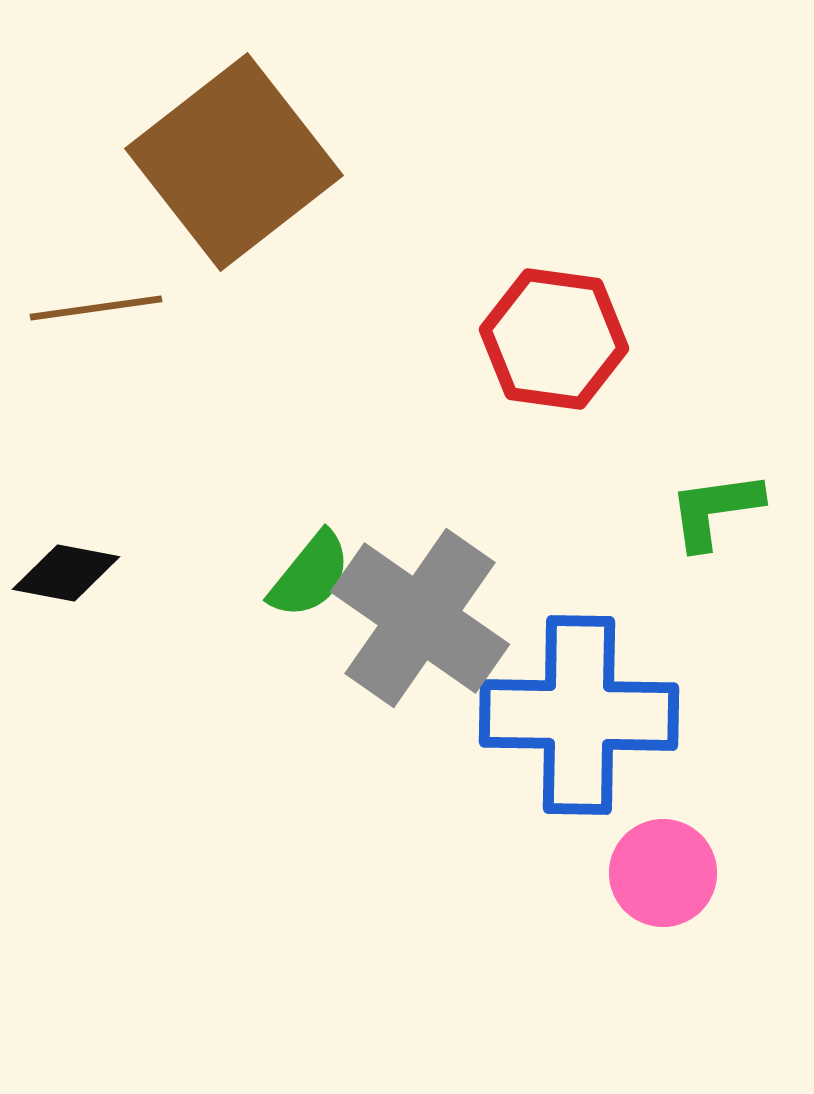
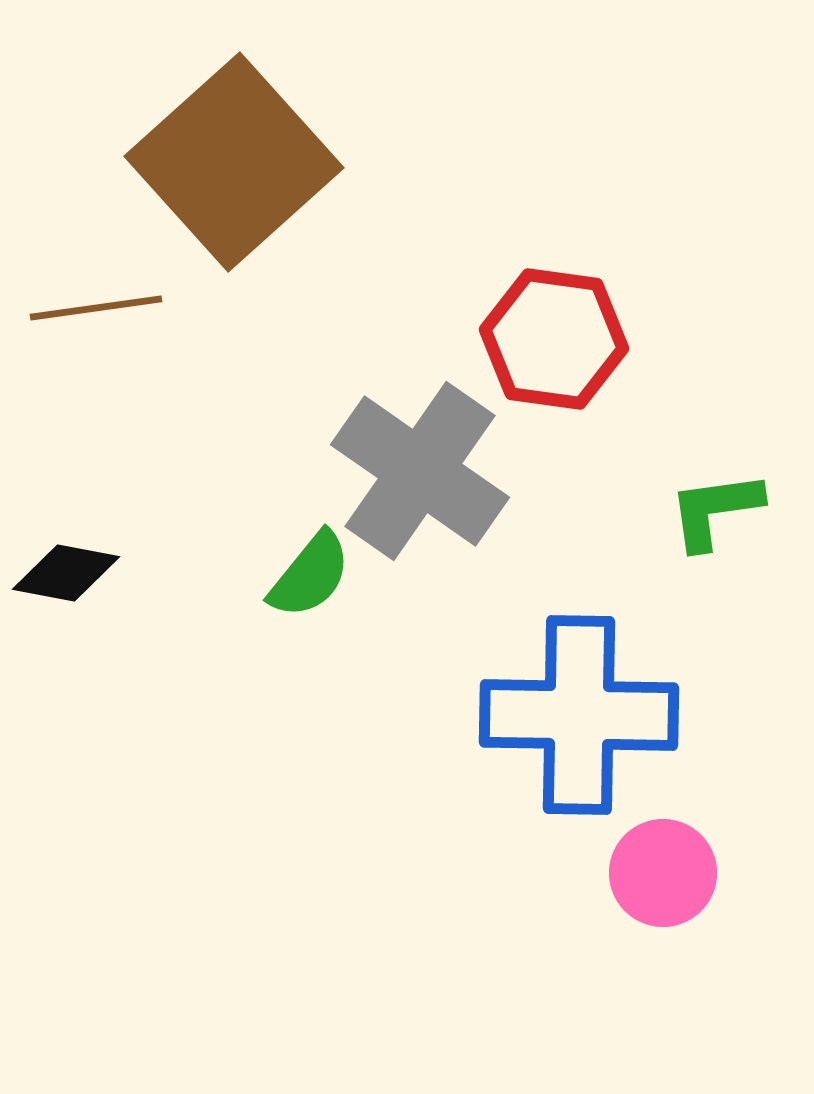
brown square: rotated 4 degrees counterclockwise
gray cross: moved 147 px up
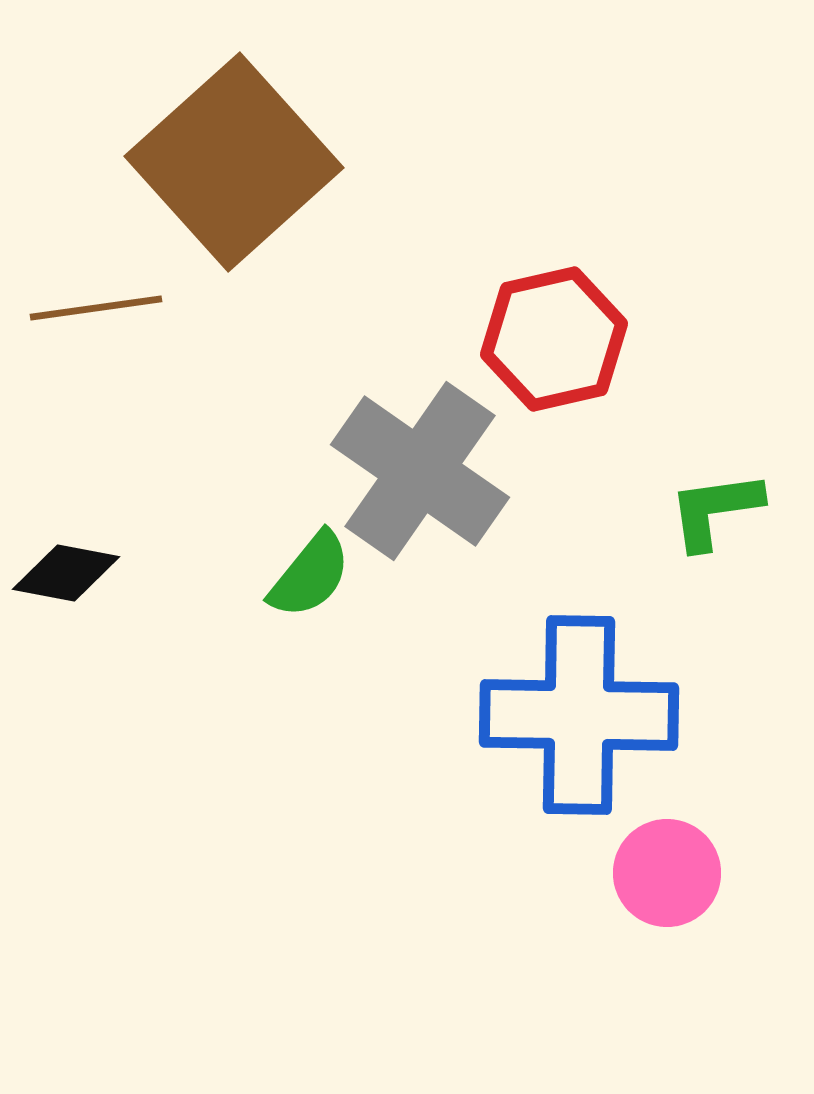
red hexagon: rotated 21 degrees counterclockwise
pink circle: moved 4 px right
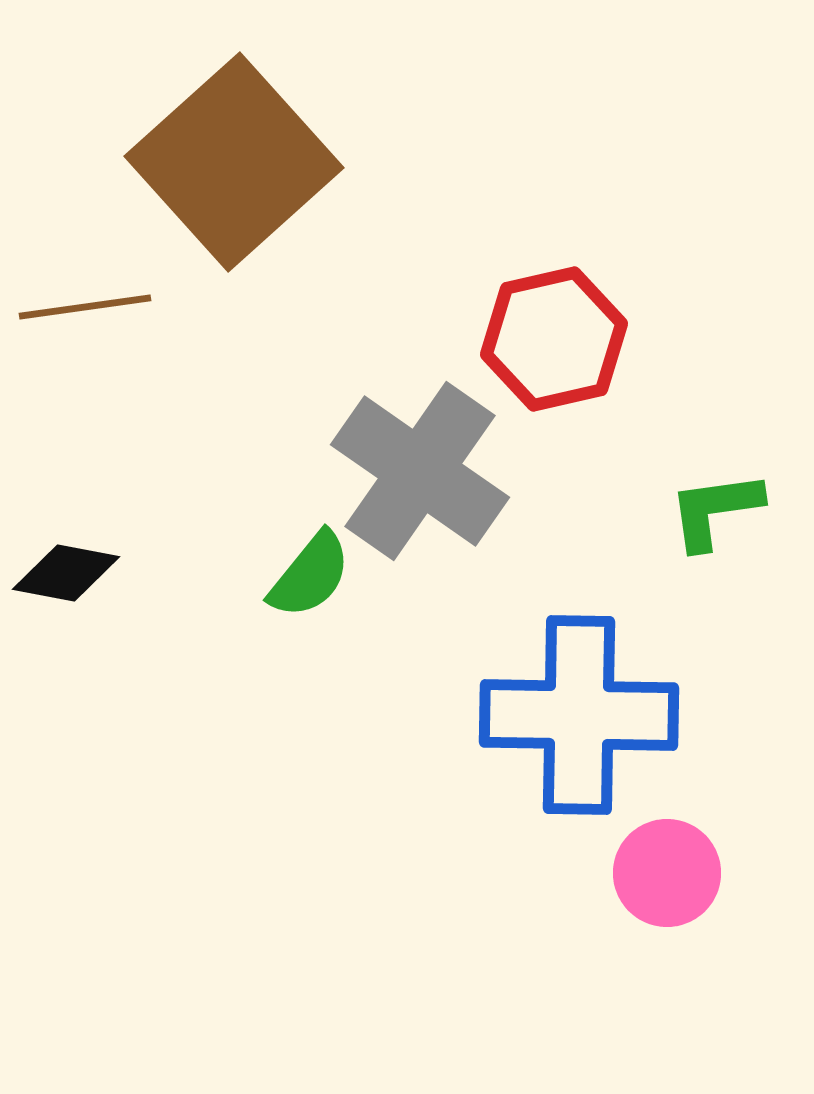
brown line: moved 11 px left, 1 px up
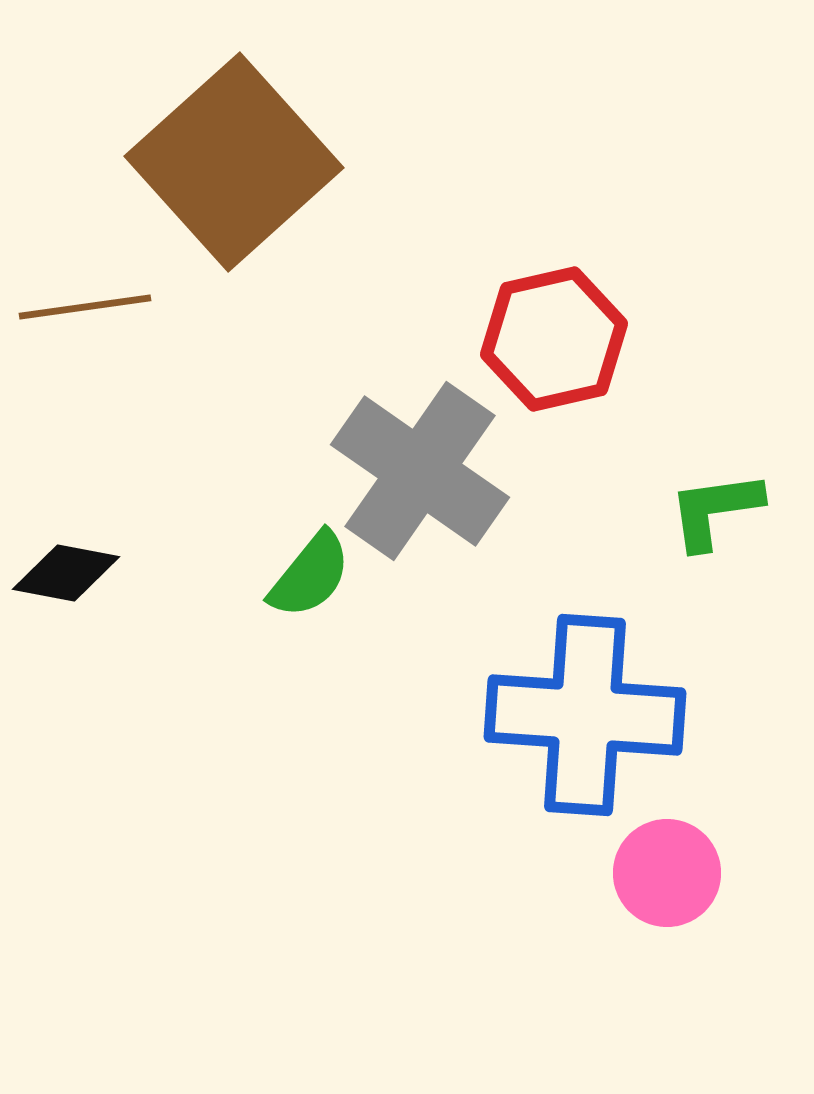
blue cross: moved 6 px right; rotated 3 degrees clockwise
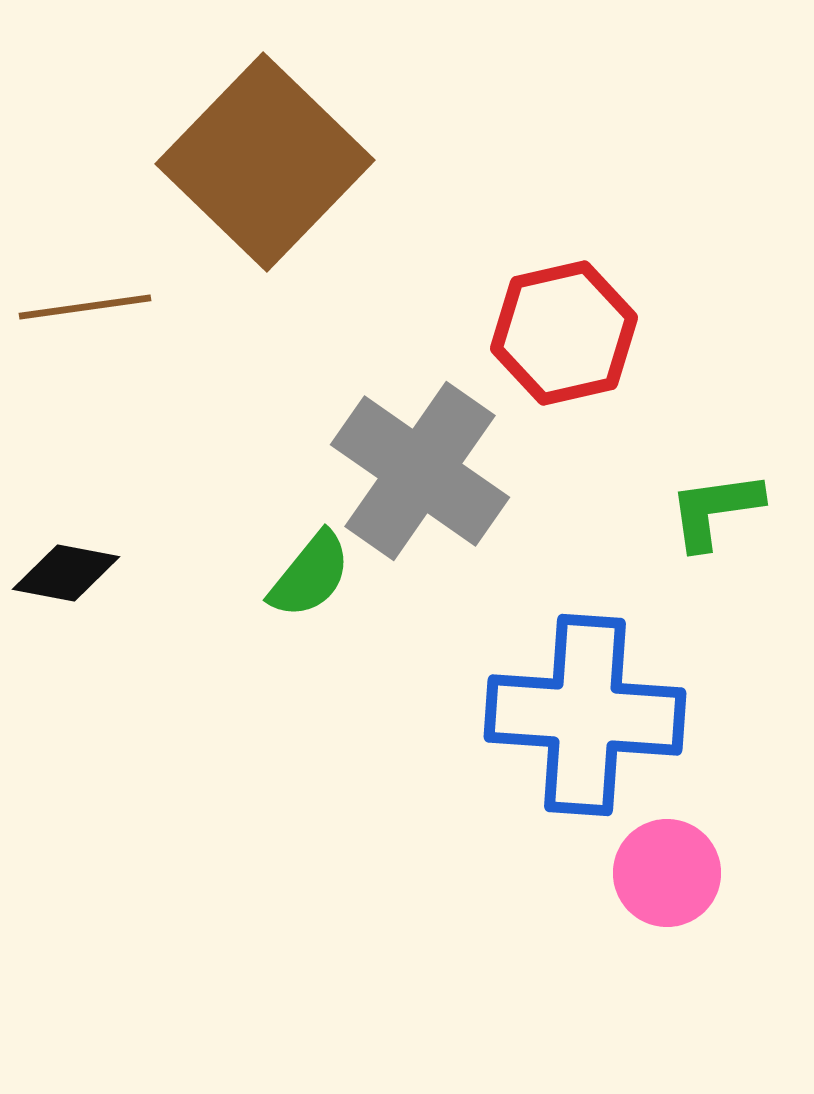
brown square: moved 31 px right; rotated 4 degrees counterclockwise
red hexagon: moved 10 px right, 6 px up
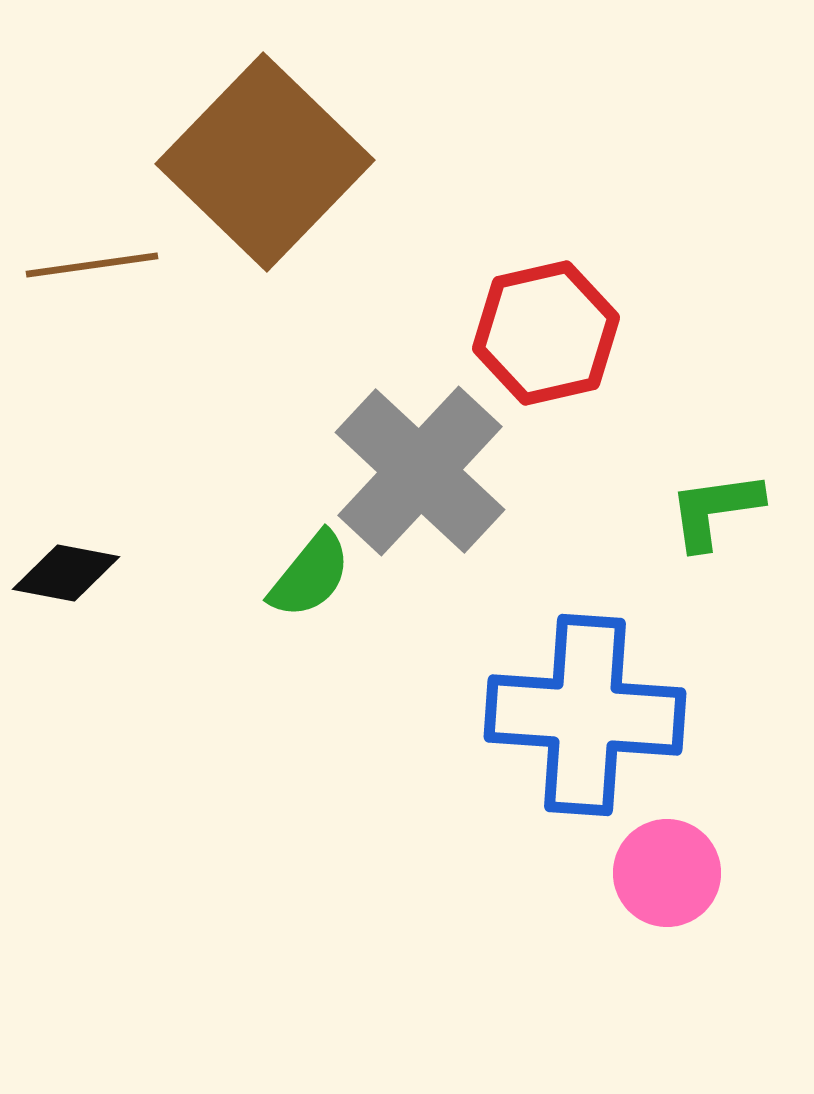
brown line: moved 7 px right, 42 px up
red hexagon: moved 18 px left
gray cross: rotated 8 degrees clockwise
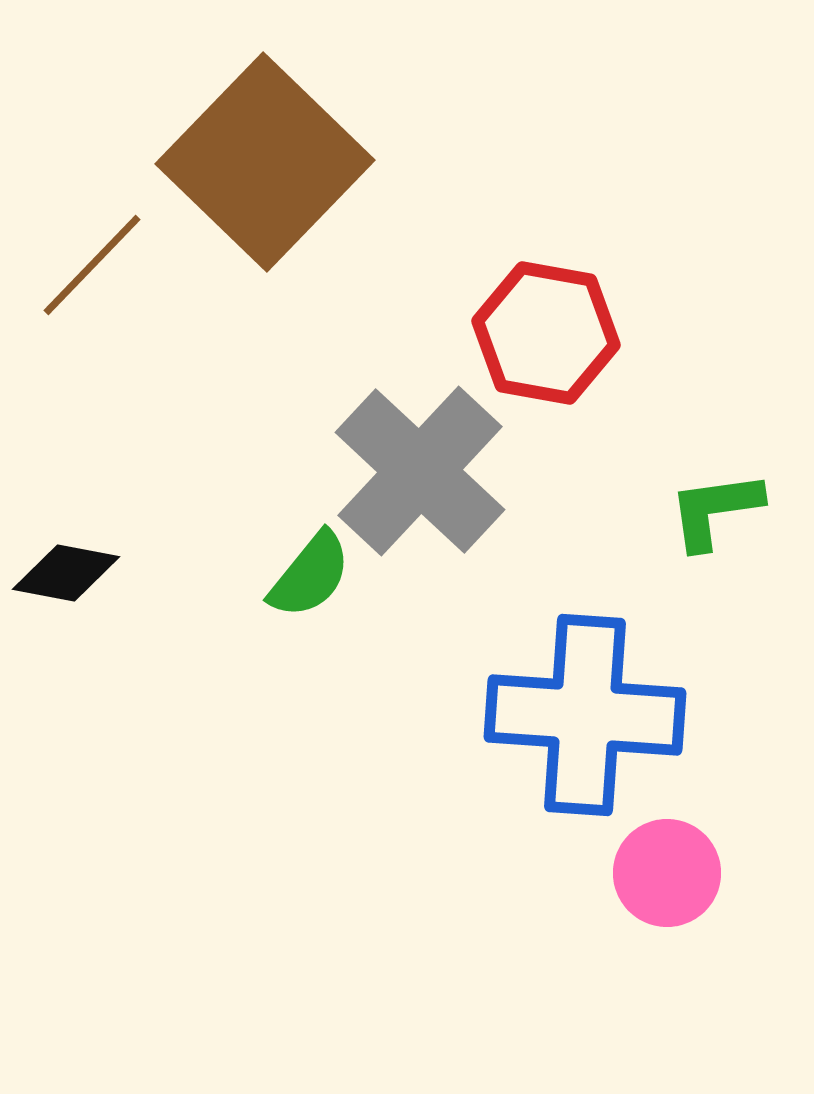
brown line: rotated 38 degrees counterclockwise
red hexagon: rotated 23 degrees clockwise
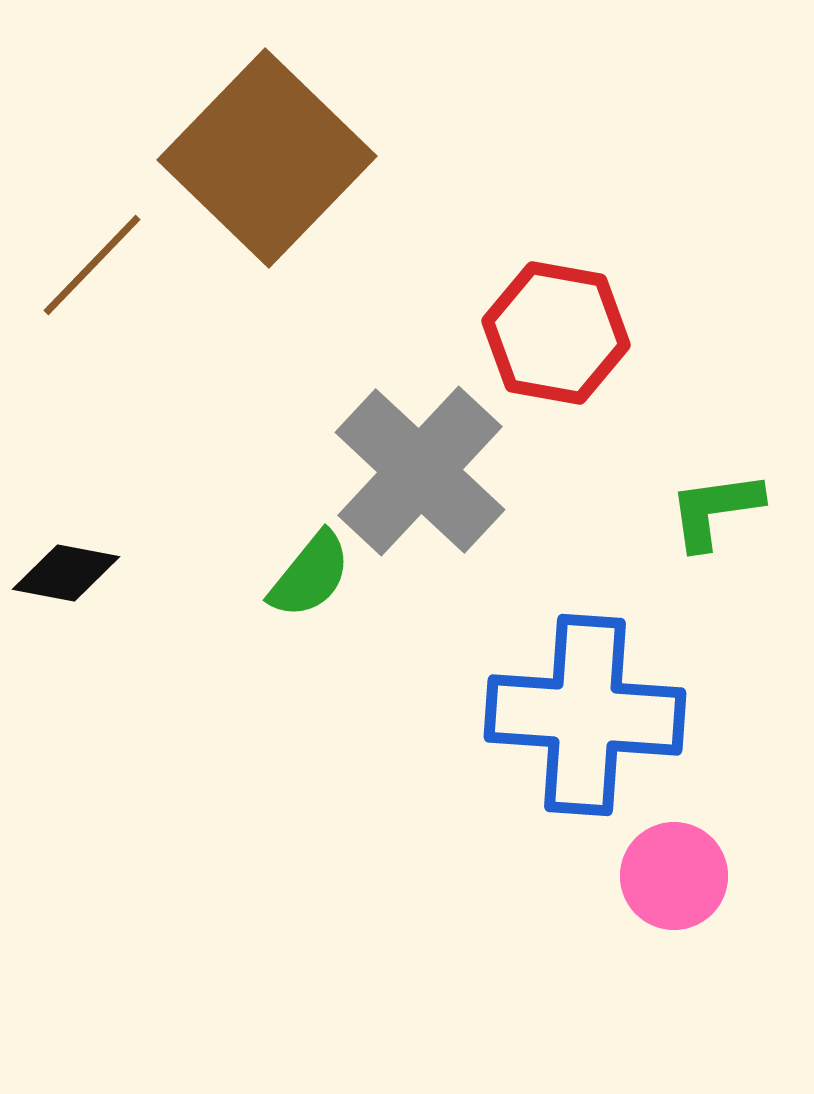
brown square: moved 2 px right, 4 px up
red hexagon: moved 10 px right
pink circle: moved 7 px right, 3 px down
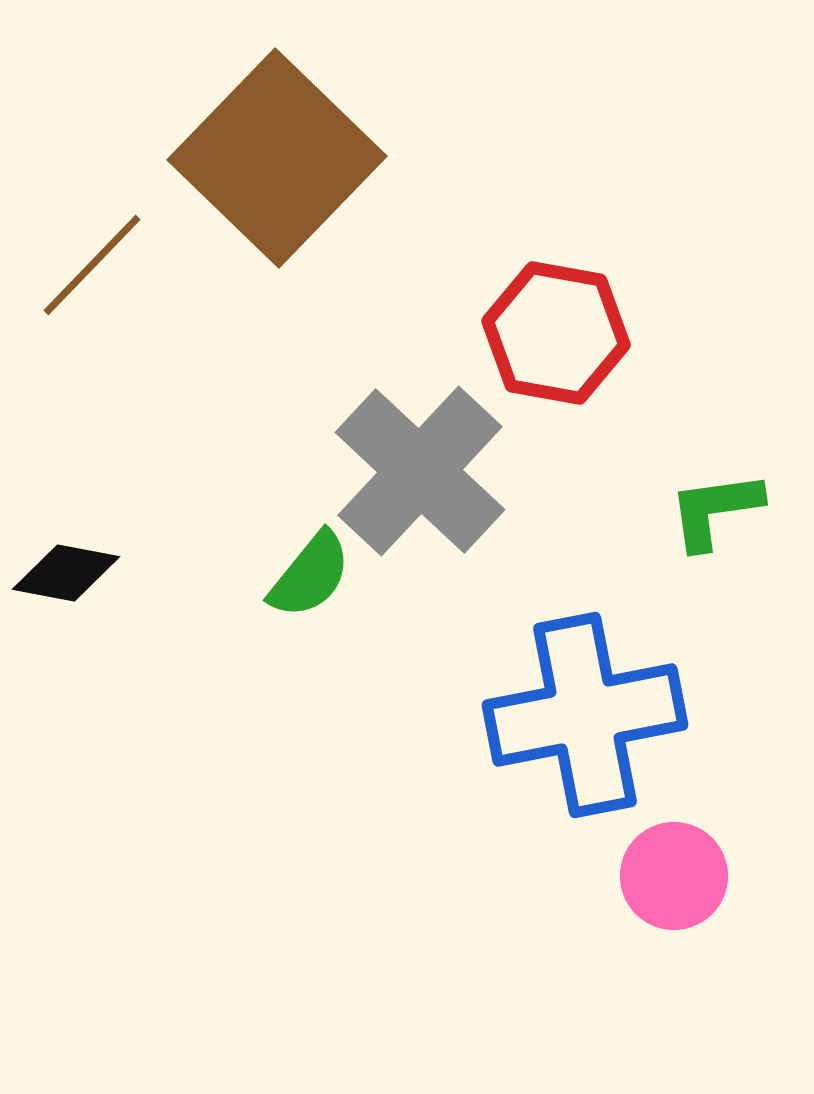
brown square: moved 10 px right
blue cross: rotated 15 degrees counterclockwise
